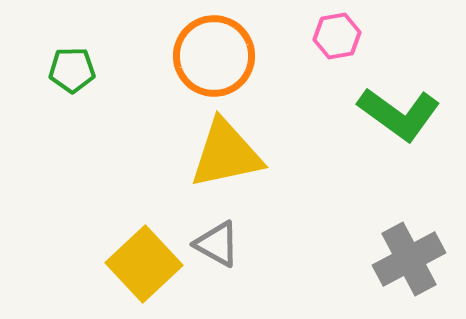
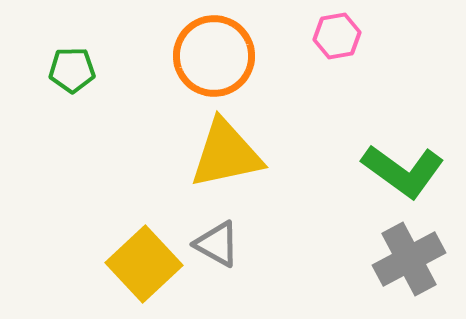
green L-shape: moved 4 px right, 57 px down
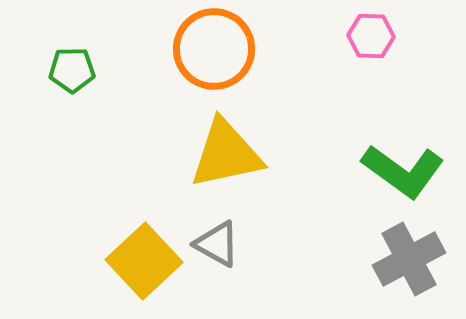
pink hexagon: moved 34 px right; rotated 12 degrees clockwise
orange circle: moved 7 px up
yellow square: moved 3 px up
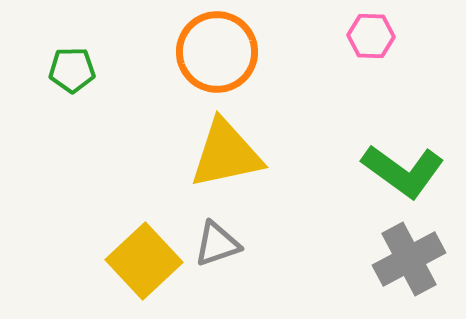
orange circle: moved 3 px right, 3 px down
gray triangle: rotated 48 degrees counterclockwise
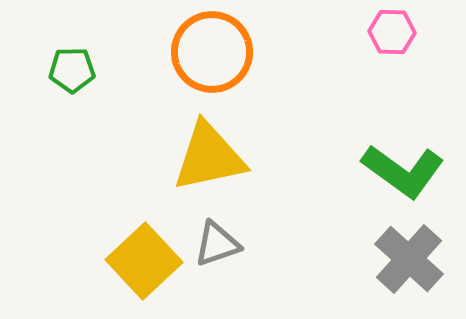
pink hexagon: moved 21 px right, 4 px up
orange circle: moved 5 px left
yellow triangle: moved 17 px left, 3 px down
gray cross: rotated 20 degrees counterclockwise
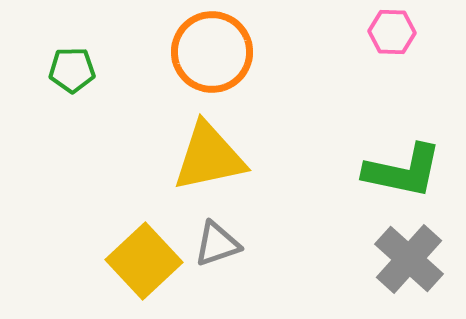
green L-shape: rotated 24 degrees counterclockwise
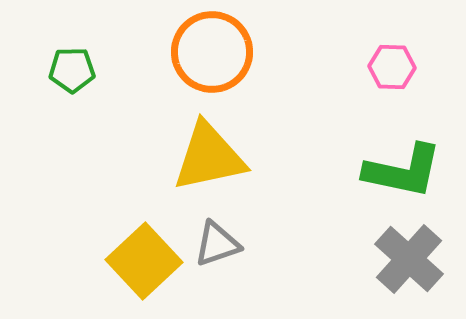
pink hexagon: moved 35 px down
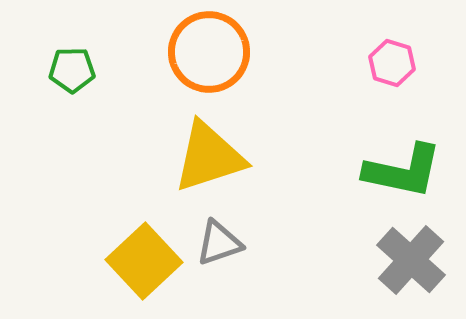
orange circle: moved 3 px left
pink hexagon: moved 4 px up; rotated 15 degrees clockwise
yellow triangle: rotated 6 degrees counterclockwise
gray triangle: moved 2 px right, 1 px up
gray cross: moved 2 px right, 1 px down
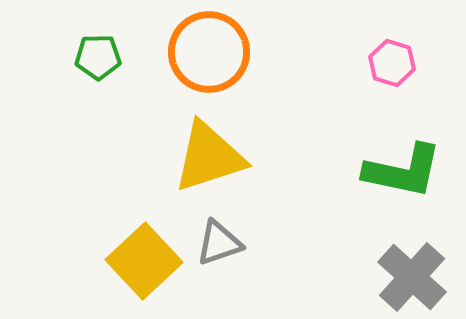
green pentagon: moved 26 px right, 13 px up
gray cross: moved 1 px right, 17 px down
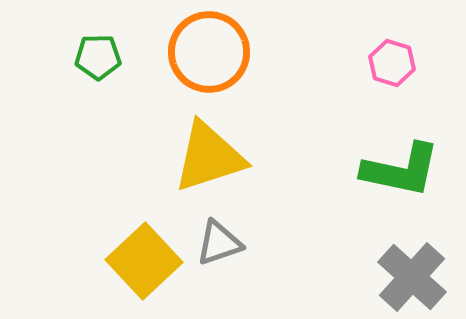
green L-shape: moved 2 px left, 1 px up
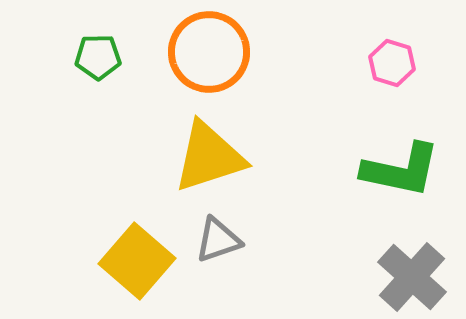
gray triangle: moved 1 px left, 3 px up
yellow square: moved 7 px left; rotated 6 degrees counterclockwise
